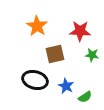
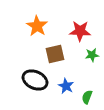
green star: rotated 16 degrees counterclockwise
black ellipse: rotated 10 degrees clockwise
green semicircle: moved 2 px right; rotated 144 degrees clockwise
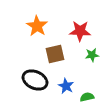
green semicircle: rotated 56 degrees clockwise
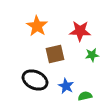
green semicircle: moved 2 px left, 1 px up
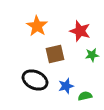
red star: rotated 15 degrees clockwise
blue star: rotated 28 degrees clockwise
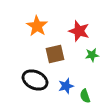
red star: moved 1 px left
green semicircle: rotated 96 degrees counterclockwise
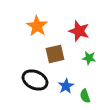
green star: moved 3 px left, 3 px down; rotated 16 degrees clockwise
blue star: rotated 14 degrees counterclockwise
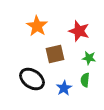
black ellipse: moved 3 px left, 1 px up; rotated 10 degrees clockwise
blue star: moved 2 px left, 2 px down
green semicircle: moved 16 px up; rotated 24 degrees clockwise
